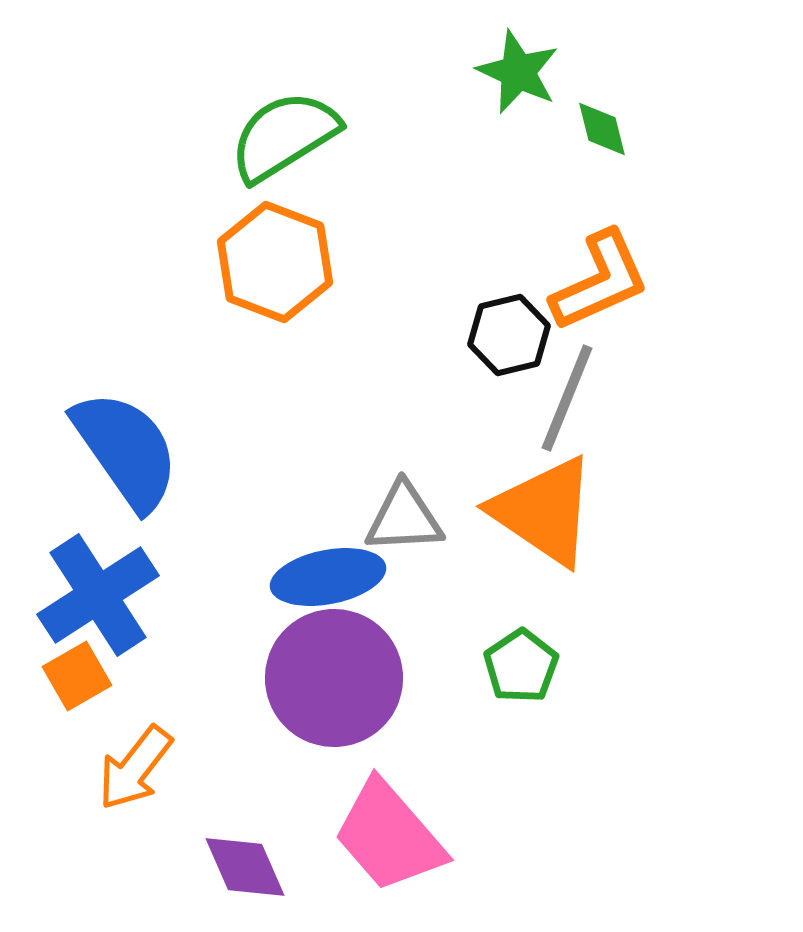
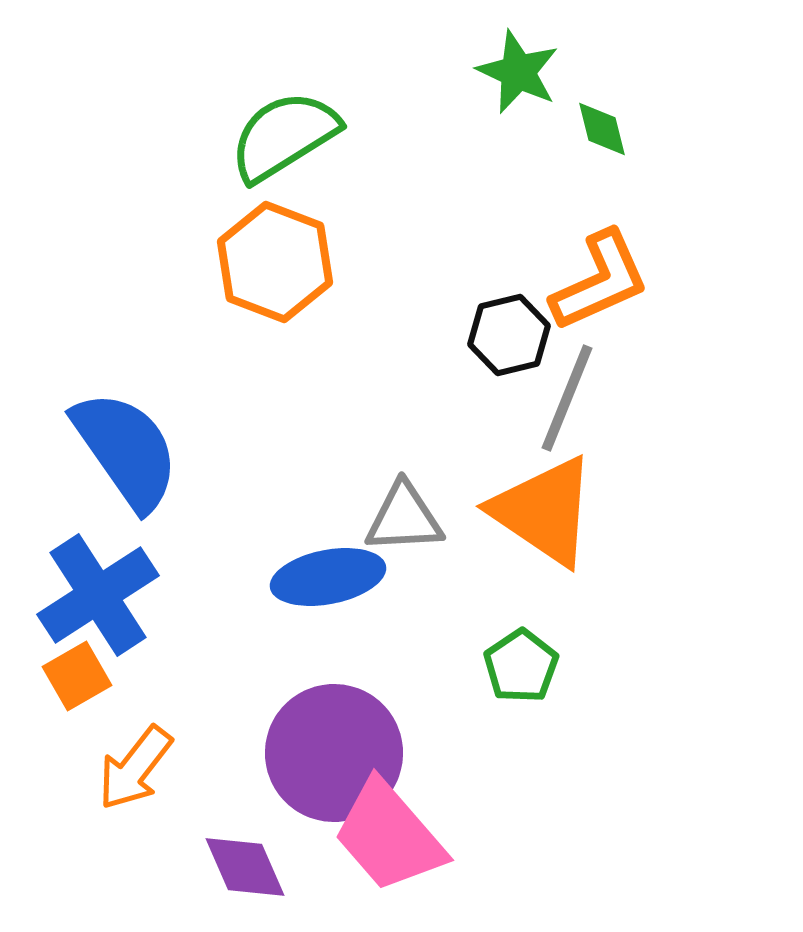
purple circle: moved 75 px down
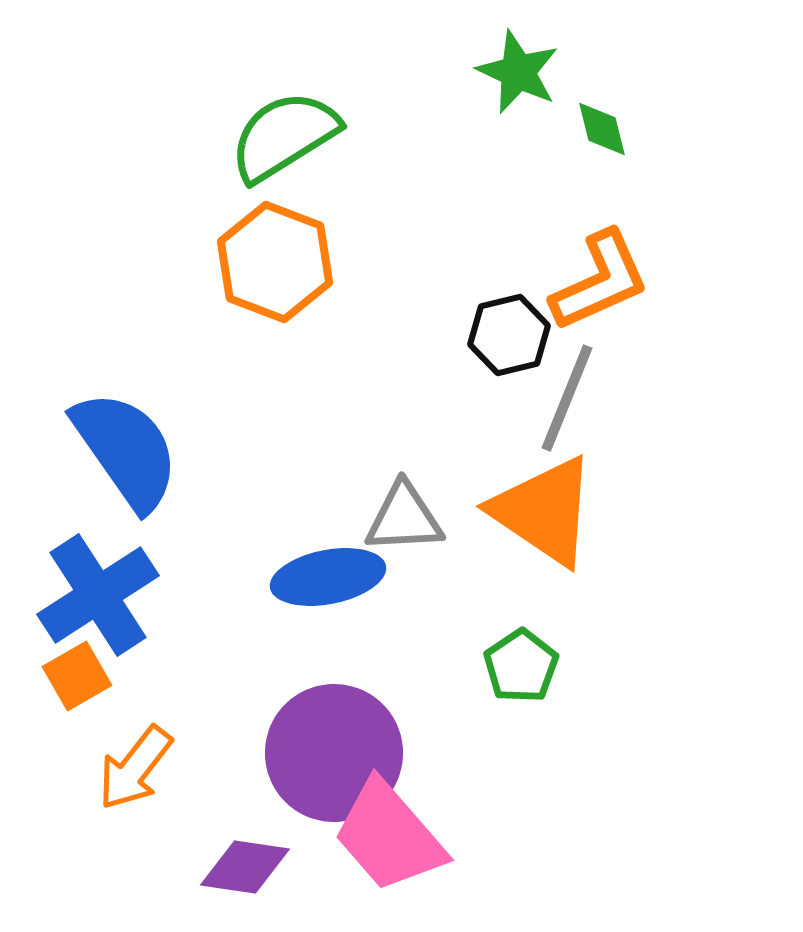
purple diamond: rotated 58 degrees counterclockwise
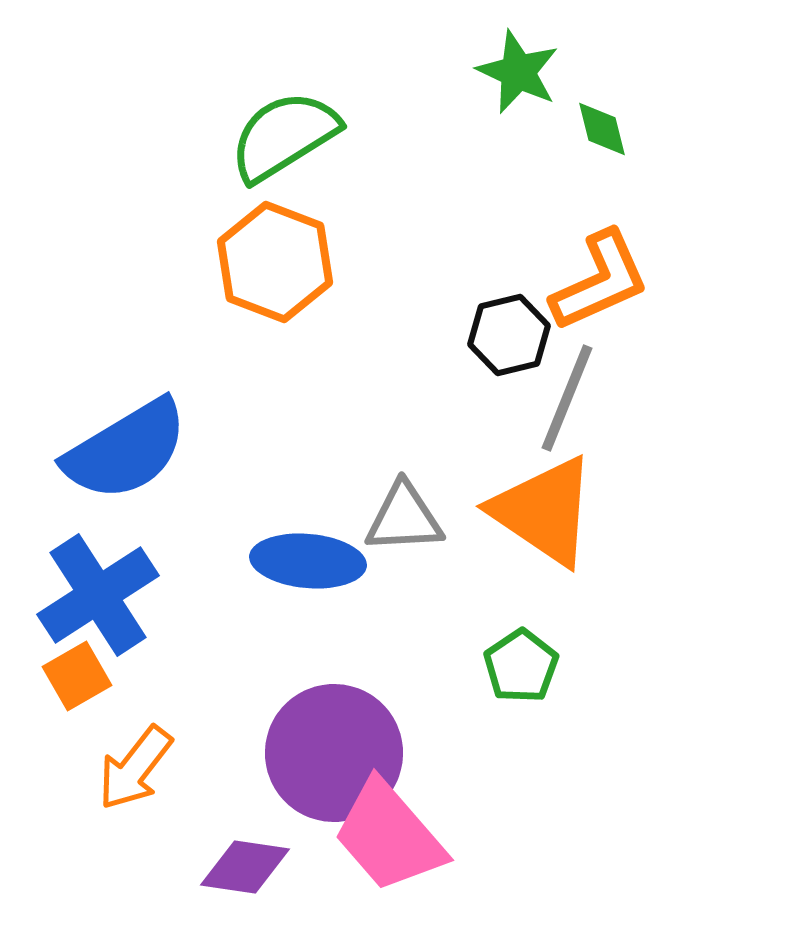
blue semicircle: rotated 94 degrees clockwise
blue ellipse: moved 20 px left, 16 px up; rotated 16 degrees clockwise
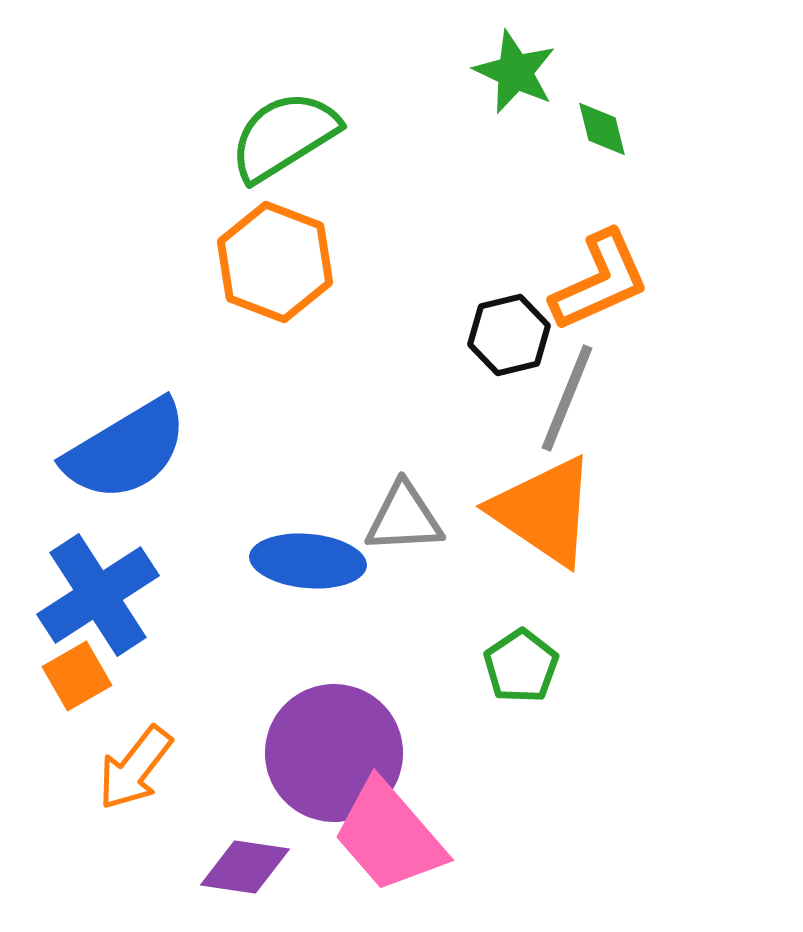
green star: moved 3 px left
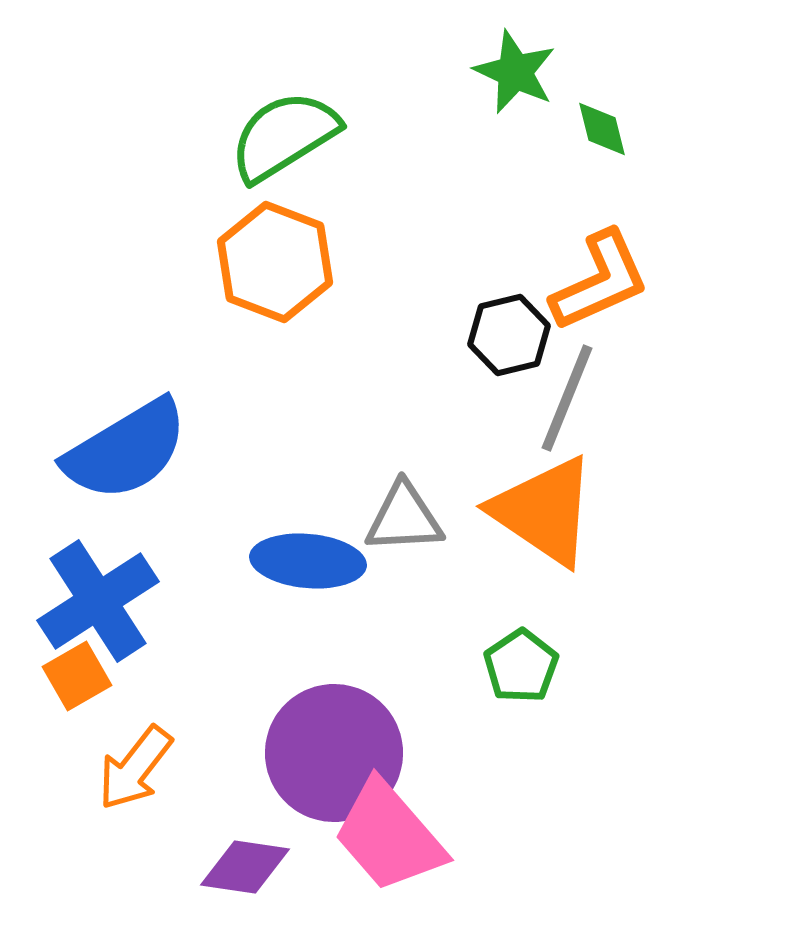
blue cross: moved 6 px down
